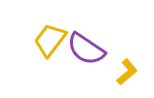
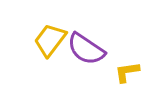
yellow L-shape: rotated 148 degrees counterclockwise
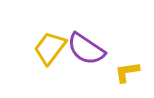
yellow trapezoid: moved 8 px down
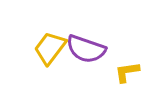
purple semicircle: rotated 15 degrees counterclockwise
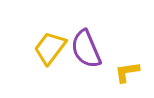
purple semicircle: rotated 48 degrees clockwise
